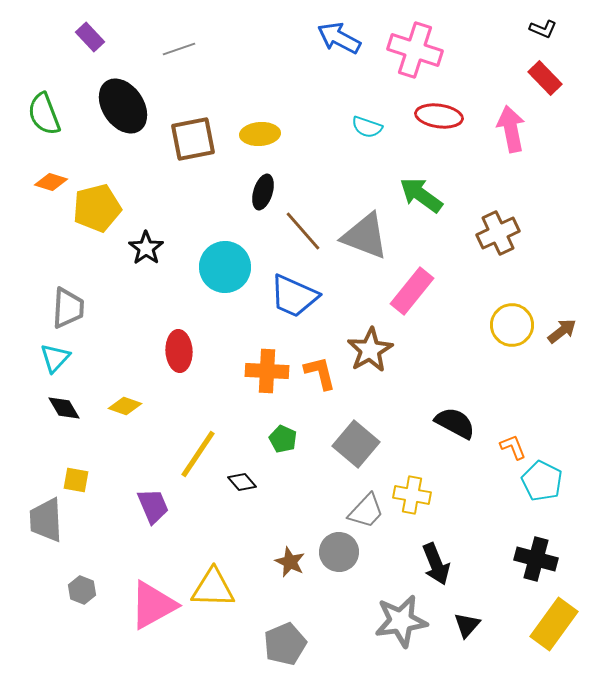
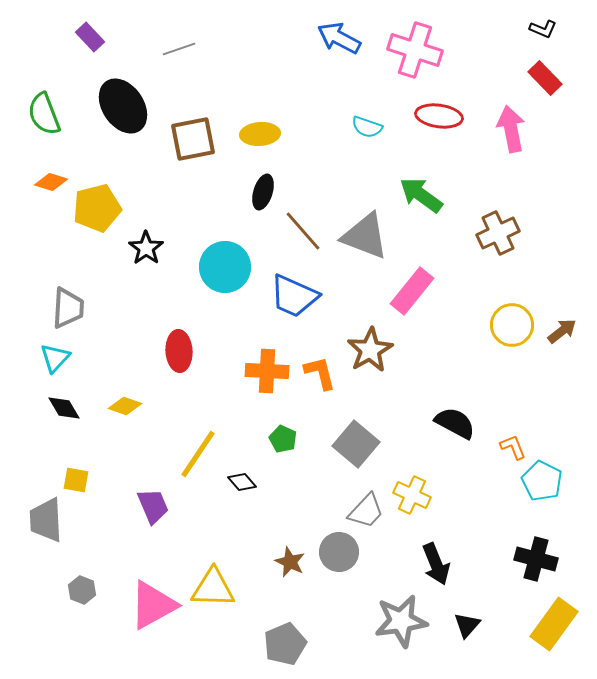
yellow cross at (412, 495): rotated 15 degrees clockwise
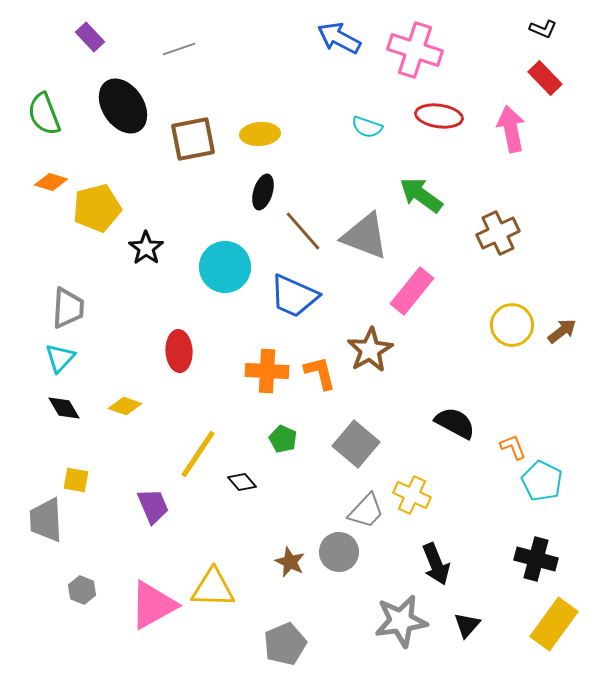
cyan triangle at (55, 358): moved 5 px right
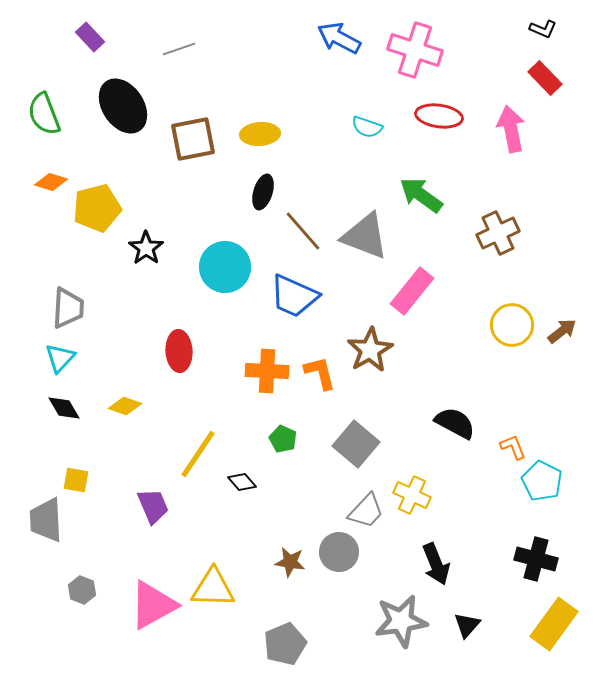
brown star at (290, 562): rotated 16 degrees counterclockwise
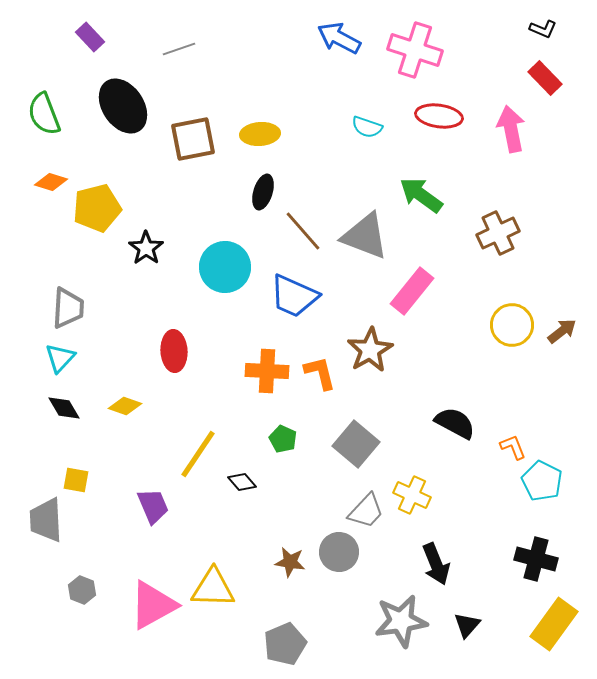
red ellipse at (179, 351): moved 5 px left
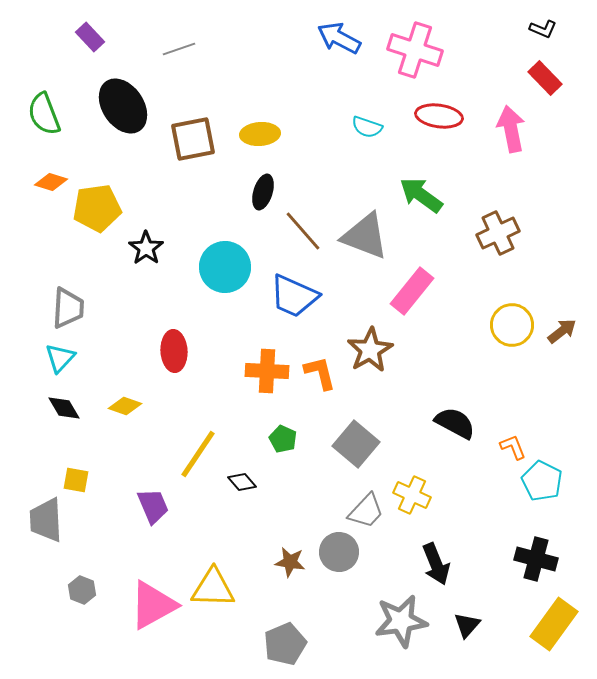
yellow pentagon at (97, 208): rotated 6 degrees clockwise
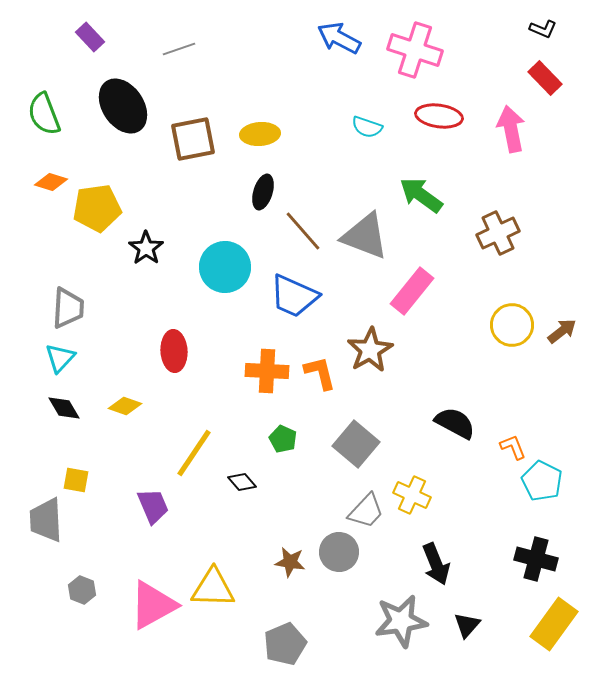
yellow line at (198, 454): moved 4 px left, 1 px up
